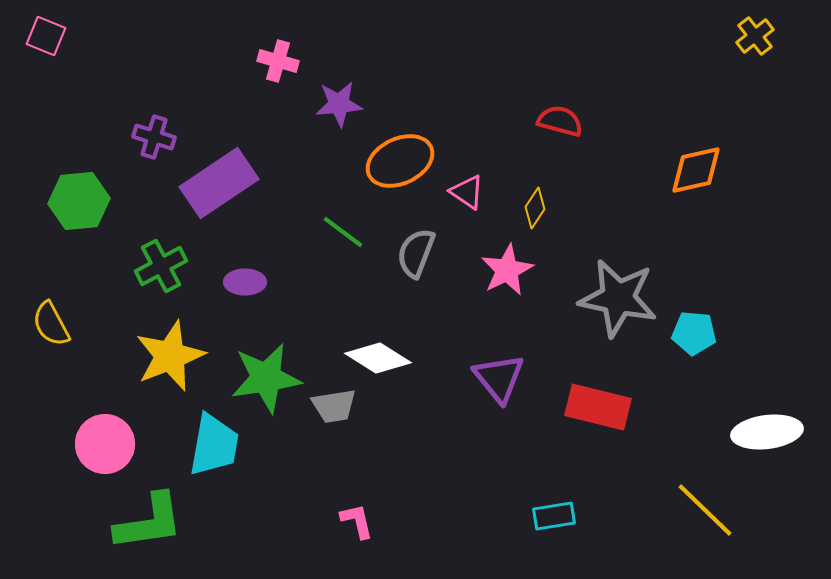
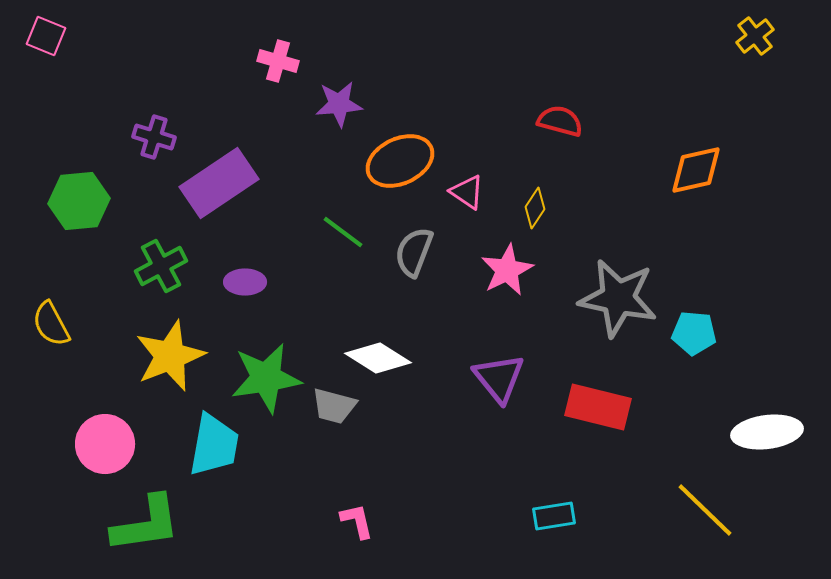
gray semicircle: moved 2 px left, 1 px up
gray trapezoid: rotated 24 degrees clockwise
green L-shape: moved 3 px left, 2 px down
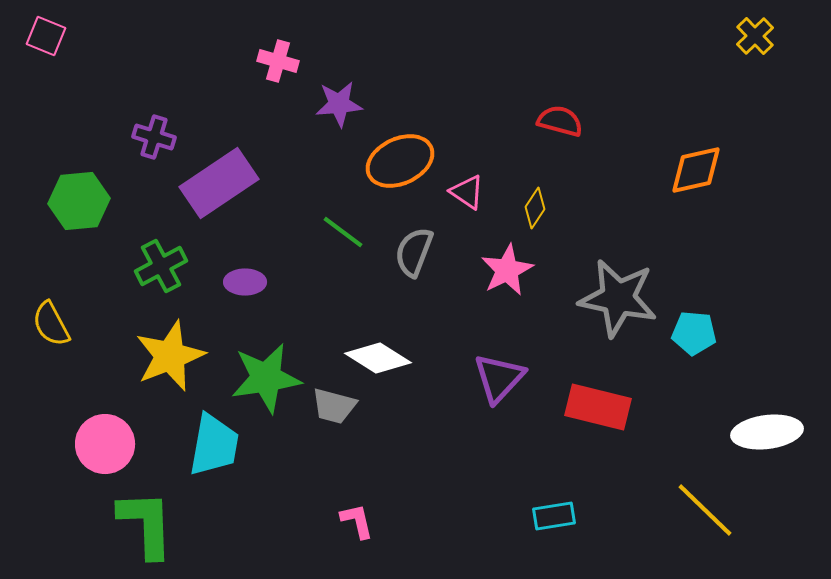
yellow cross: rotated 6 degrees counterclockwise
purple triangle: rotated 22 degrees clockwise
green L-shape: rotated 84 degrees counterclockwise
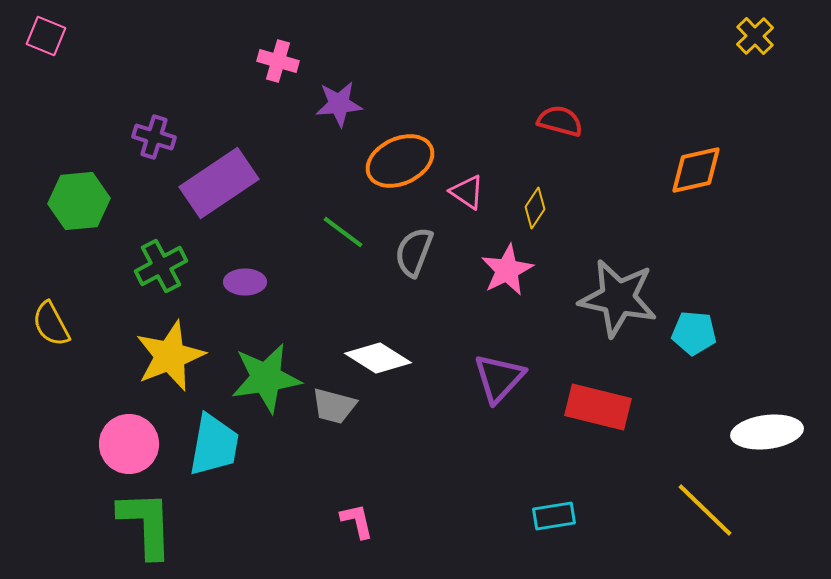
pink circle: moved 24 px right
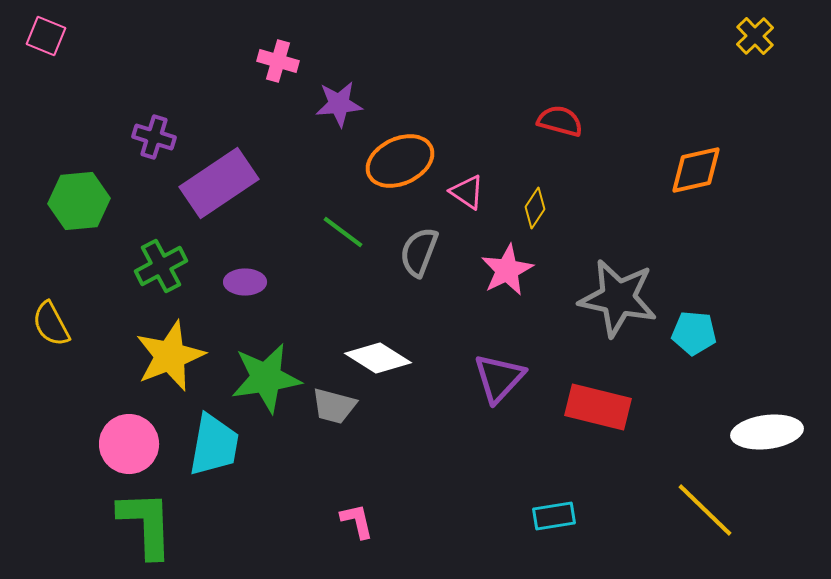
gray semicircle: moved 5 px right
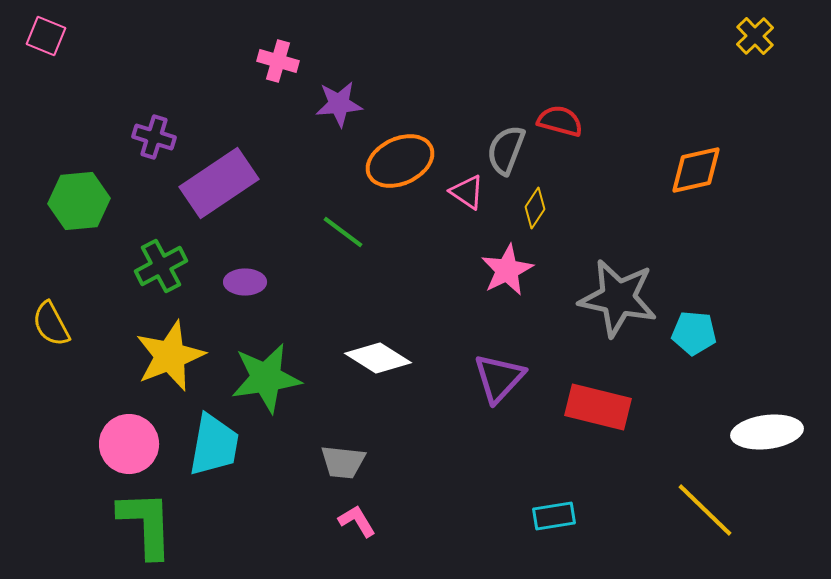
gray semicircle: moved 87 px right, 102 px up
gray trapezoid: moved 9 px right, 56 px down; rotated 9 degrees counterclockwise
pink L-shape: rotated 18 degrees counterclockwise
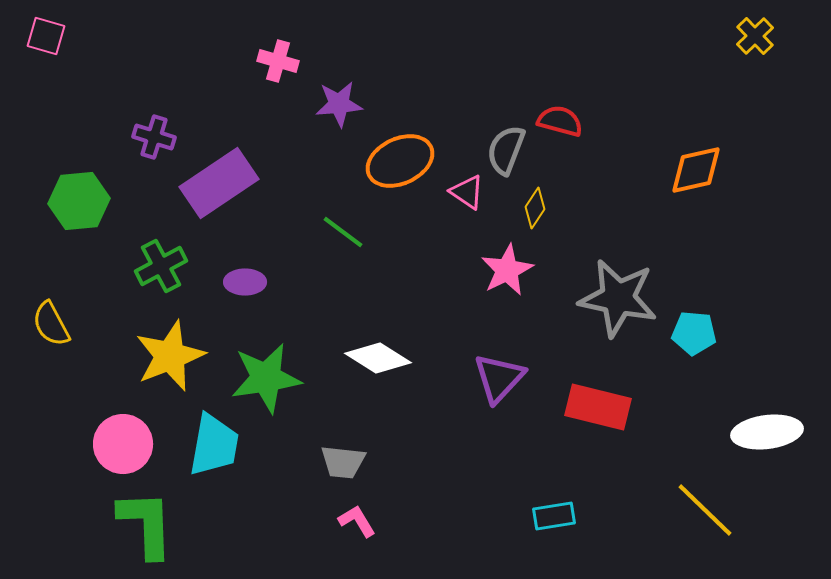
pink square: rotated 6 degrees counterclockwise
pink circle: moved 6 px left
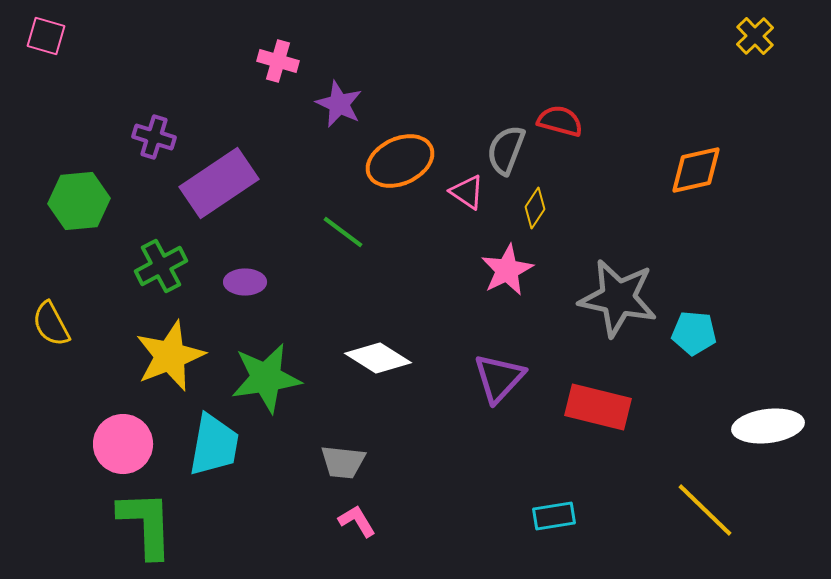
purple star: rotated 30 degrees clockwise
white ellipse: moved 1 px right, 6 px up
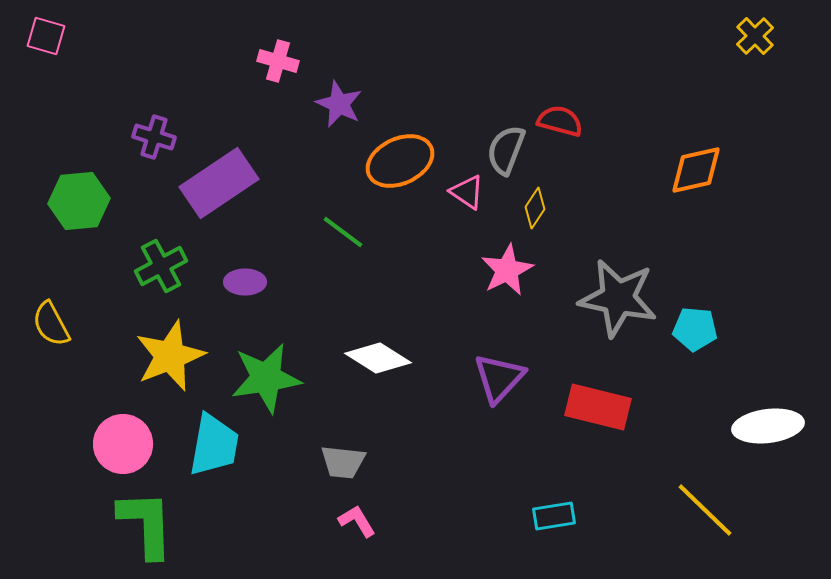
cyan pentagon: moved 1 px right, 4 px up
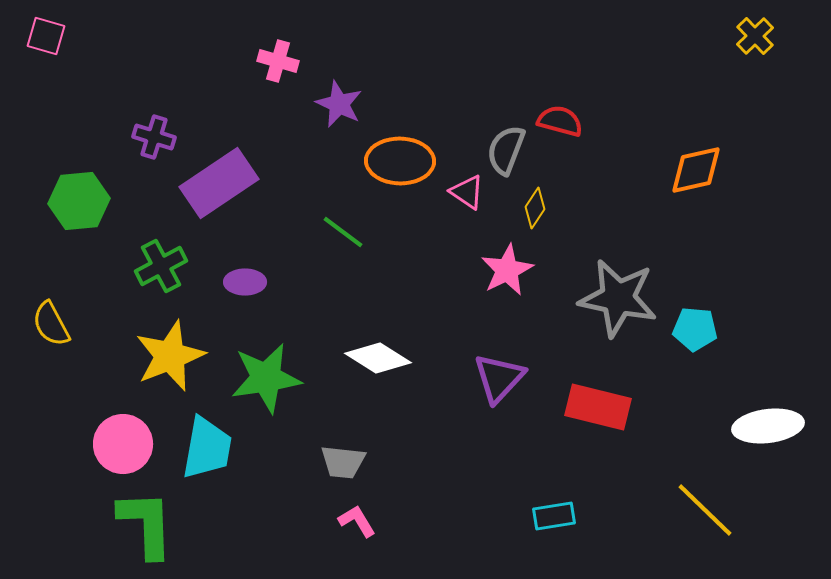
orange ellipse: rotated 26 degrees clockwise
cyan trapezoid: moved 7 px left, 3 px down
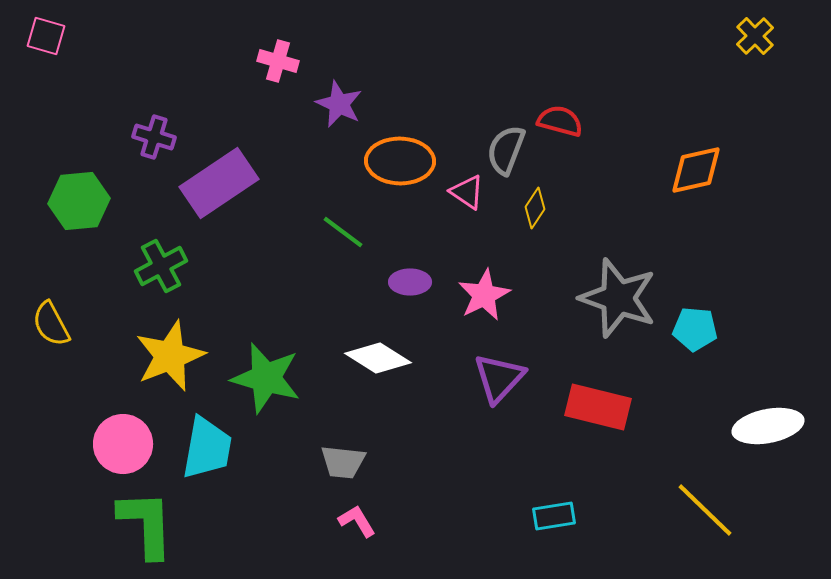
pink star: moved 23 px left, 25 px down
purple ellipse: moved 165 px right
gray star: rotated 8 degrees clockwise
green star: rotated 24 degrees clockwise
white ellipse: rotated 4 degrees counterclockwise
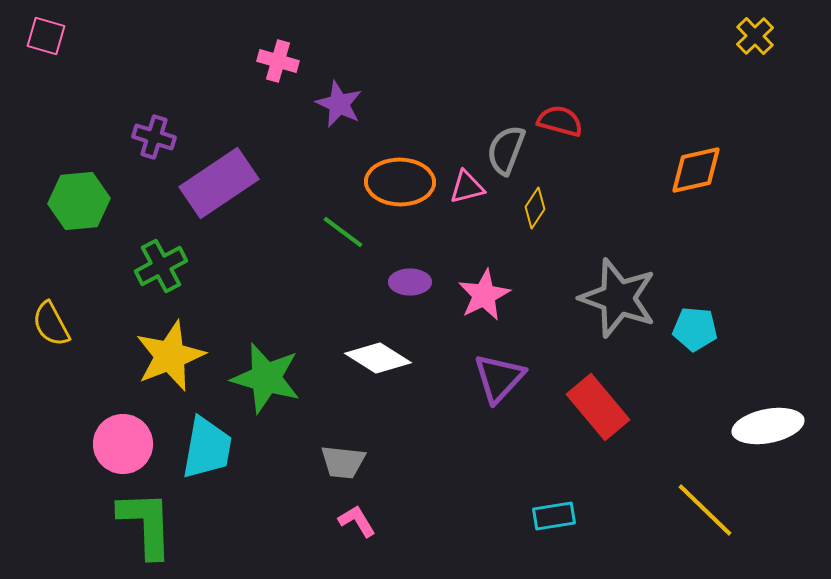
orange ellipse: moved 21 px down
pink triangle: moved 5 px up; rotated 48 degrees counterclockwise
red rectangle: rotated 36 degrees clockwise
